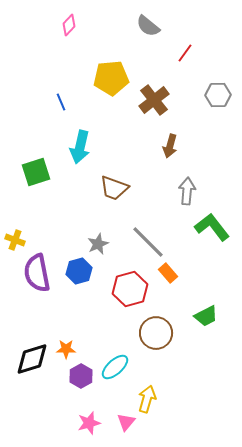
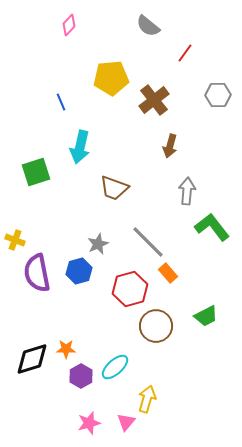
brown circle: moved 7 px up
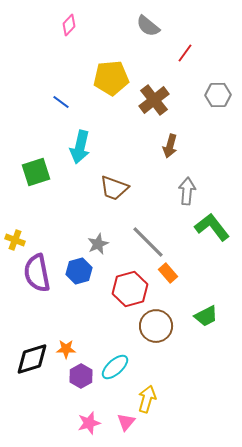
blue line: rotated 30 degrees counterclockwise
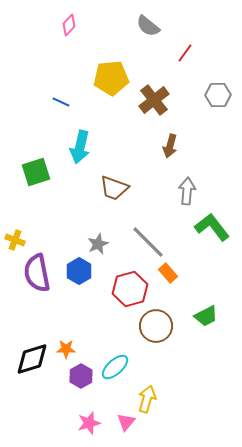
blue line: rotated 12 degrees counterclockwise
blue hexagon: rotated 15 degrees counterclockwise
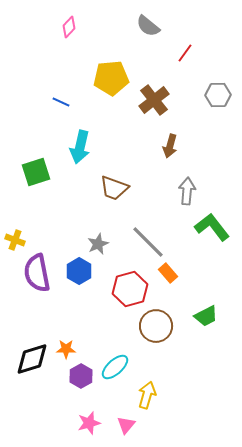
pink diamond: moved 2 px down
yellow arrow: moved 4 px up
pink triangle: moved 3 px down
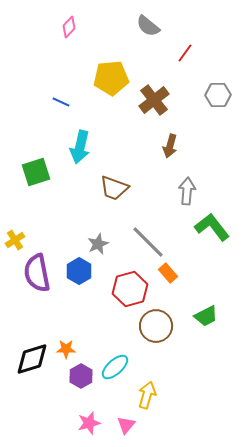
yellow cross: rotated 36 degrees clockwise
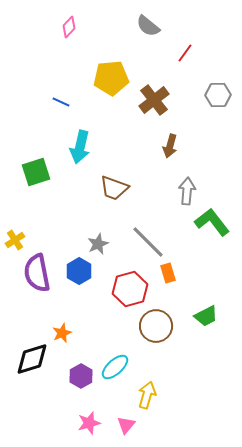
green L-shape: moved 5 px up
orange rectangle: rotated 24 degrees clockwise
orange star: moved 4 px left, 16 px up; rotated 24 degrees counterclockwise
